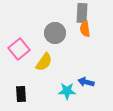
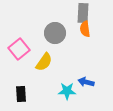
gray rectangle: moved 1 px right
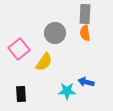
gray rectangle: moved 2 px right, 1 px down
orange semicircle: moved 4 px down
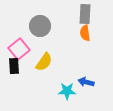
gray circle: moved 15 px left, 7 px up
black rectangle: moved 7 px left, 28 px up
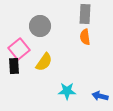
orange semicircle: moved 4 px down
blue arrow: moved 14 px right, 14 px down
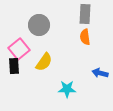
gray circle: moved 1 px left, 1 px up
cyan star: moved 2 px up
blue arrow: moved 23 px up
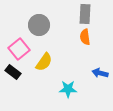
black rectangle: moved 1 px left, 6 px down; rotated 49 degrees counterclockwise
cyan star: moved 1 px right
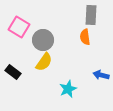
gray rectangle: moved 6 px right, 1 px down
gray circle: moved 4 px right, 15 px down
pink square: moved 22 px up; rotated 20 degrees counterclockwise
blue arrow: moved 1 px right, 2 px down
cyan star: rotated 24 degrees counterclockwise
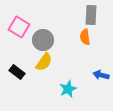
black rectangle: moved 4 px right
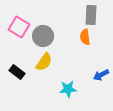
gray circle: moved 4 px up
blue arrow: rotated 42 degrees counterclockwise
cyan star: rotated 18 degrees clockwise
